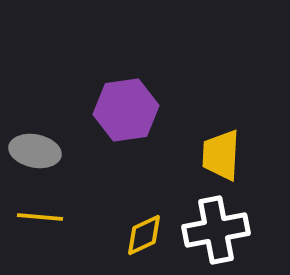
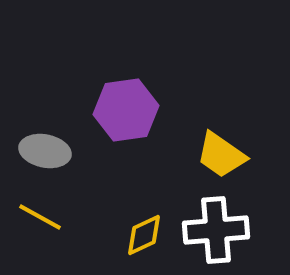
gray ellipse: moved 10 px right
yellow trapezoid: rotated 58 degrees counterclockwise
yellow line: rotated 24 degrees clockwise
white cross: rotated 6 degrees clockwise
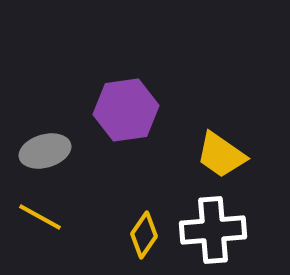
gray ellipse: rotated 27 degrees counterclockwise
white cross: moved 3 px left
yellow diamond: rotated 30 degrees counterclockwise
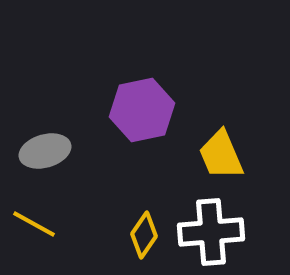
purple hexagon: moved 16 px right; rotated 4 degrees counterclockwise
yellow trapezoid: rotated 32 degrees clockwise
yellow line: moved 6 px left, 7 px down
white cross: moved 2 px left, 2 px down
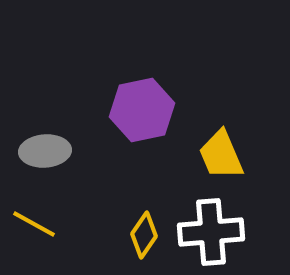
gray ellipse: rotated 12 degrees clockwise
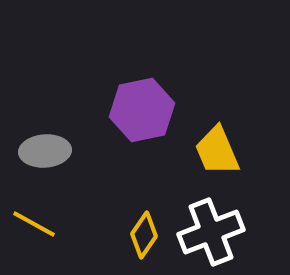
yellow trapezoid: moved 4 px left, 4 px up
white cross: rotated 16 degrees counterclockwise
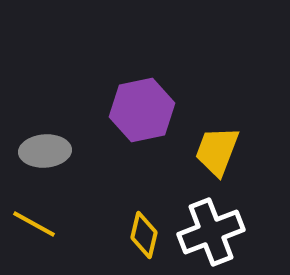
yellow trapezoid: rotated 44 degrees clockwise
yellow diamond: rotated 21 degrees counterclockwise
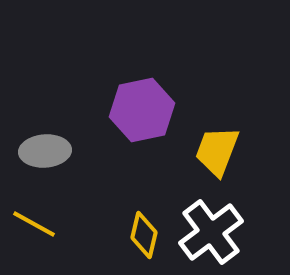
white cross: rotated 16 degrees counterclockwise
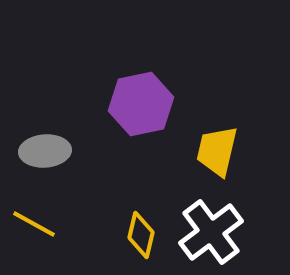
purple hexagon: moved 1 px left, 6 px up
yellow trapezoid: rotated 8 degrees counterclockwise
yellow diamond: moved 3 px left
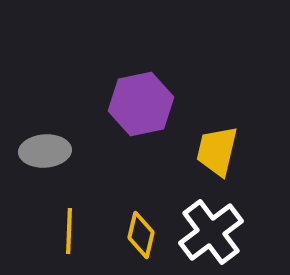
yellow line: moved 35 px right, 7 px down; rotated 63 degrees clockwise
